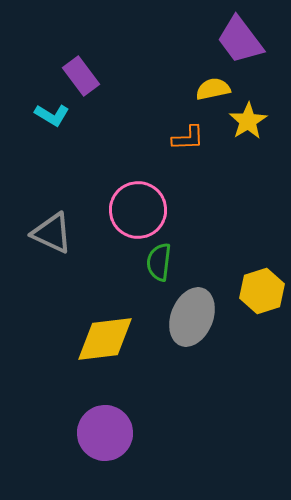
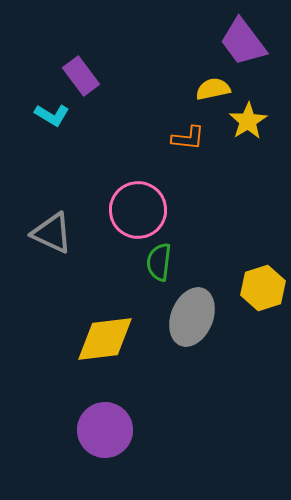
purple trapezoid: moved 3 px right, 2 px down
orange L-shape: rotated 8 degrees clockwise
yellow hexagon: moved 1 px right, 3 px up
purple circle: moved 3 px up
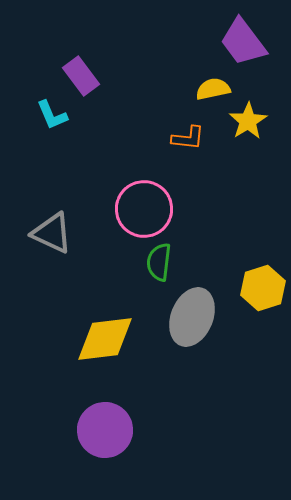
cyan L-shape: rotated 36 degrees clockwise
pink circle: moved 6 px right, 1 px up
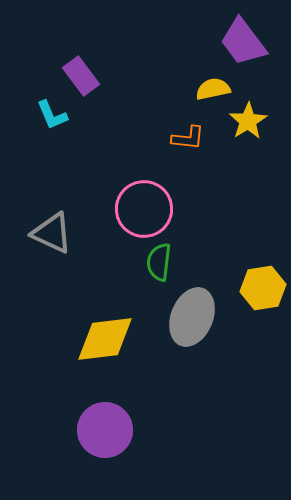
yellow hexagon: rotated 9 degrees clockwise
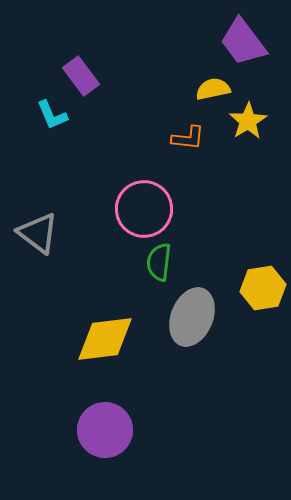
gray triangle: moved 14 px left; rotated 12 degrees clockwise
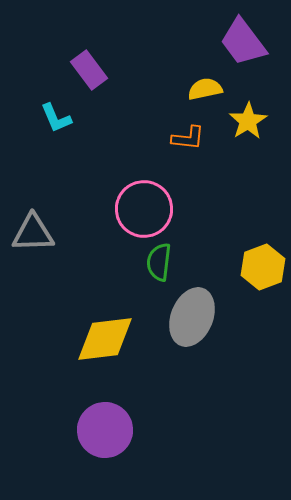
purple rectangle: moved 8 px right, 6 px up
yellow semicircle: moved 8 px left
cyan L-shape: moved 4 px right, 3 px down
gray triangle: moved 5 px left; rotated 39 degrees counterclockwise
yellow hexagon: moved 21 px up; rotated 12 degrees counterclockwise
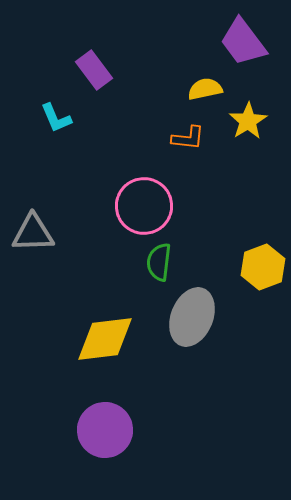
purple rectangle: moved 5 px right
pink circle: moved 3 px up
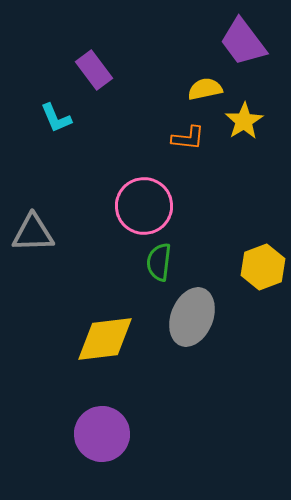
yellow star: moved 4 px left
purple circle: moved 3 px left, 4 px down
